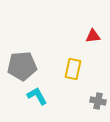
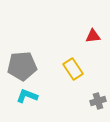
yellow rectangle: rotated 45 degrees counterclockwise
cyan L-shape: moved 10 px left; rotated 40 degrees counterclockwise
gray cross: rotated 28 degrees counterclockwise
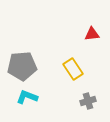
red triangle: moved 1 px left, 2 px up
cyan L-shape: moved 1 px down
gray cross: moved 10 px left
